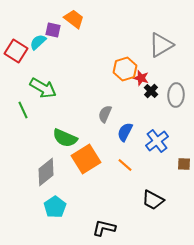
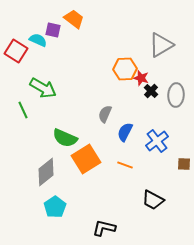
cyan semicircle: moved 2 px up; rotated 66 degrees clockwise
orange hexagon: rotated 15 degrees clockwise
orange line: rotated 21 degrees counterclockwise
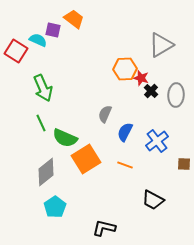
green arrow: rotated 36 degrees clockwise
green line: moved 18 px right, 13 px down
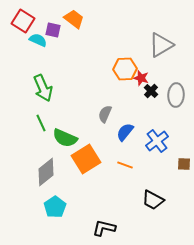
red square: moved 7 px right, 30 px up
blue semicircle: rotated 12 degrees clockwise
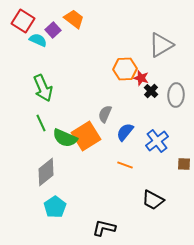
purple square: rotated 35 degrees clockwise
orange square: moved 23 px up
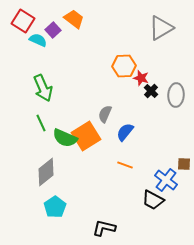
gray triangle: moved 17 px up
orange hexagon: moved 1 px left, 3 px up
blue cross: moved 9 px right, 39 px down; rotated 15 degrees counterclockwise
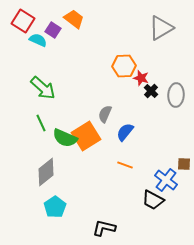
purple square: rotated 14 degrees counterclockwise
green arrow: rotated 24 degrees counterclockwise
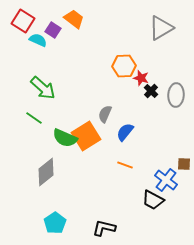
green line: moved 7 px left, 5 px up; rotated 30 degrees counterclockwise
cyan pentagon: moved 16 px down
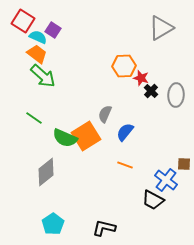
orange trapezoid: moved 37 px left, 35 px down
cyan semicircle: moved 3 px up
green arrow: moved 12 px up
cyan pentagon: moved 2 px left, 1 px down
